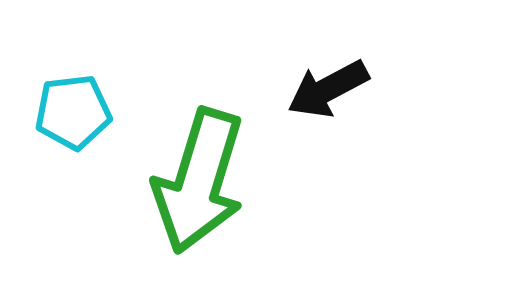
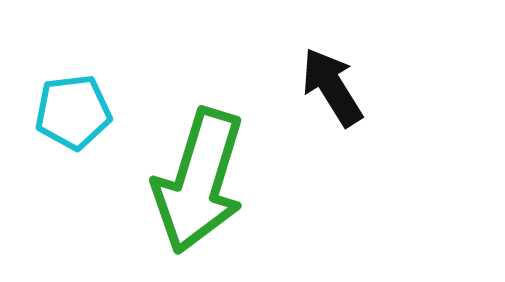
black arrow: moved 4 px right, 2 px up; rotated 86 degrees clockwise
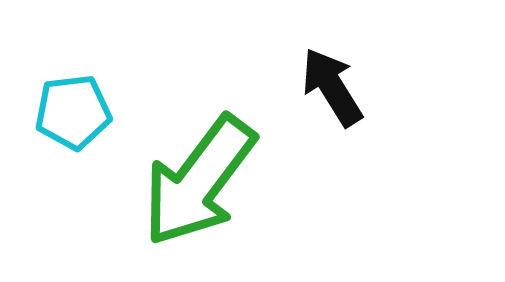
green arrow: rotated 20 degrees clockwise
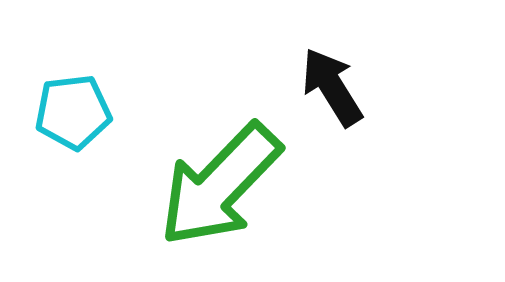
green arrow: moved 21 px right, 4 px down; rotated 7 degrees clockwise
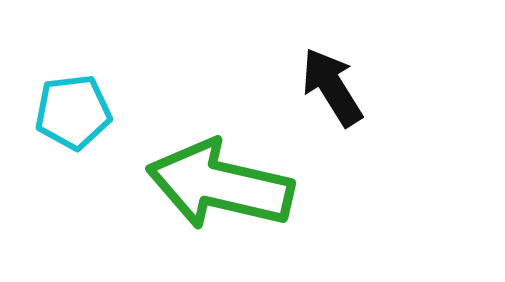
green arrow: rotated 59 degrees clockwise
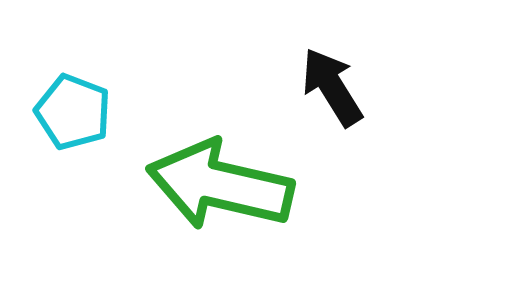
cyan pentagon: rotated 28 degrees clockwise
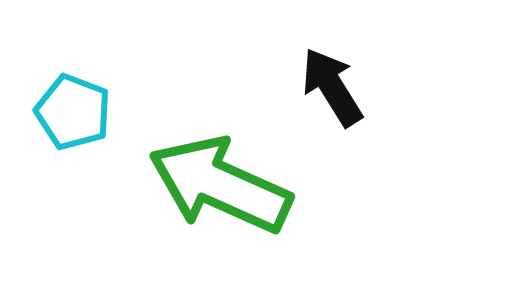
green arrow: rotated 11 degrees clockwise
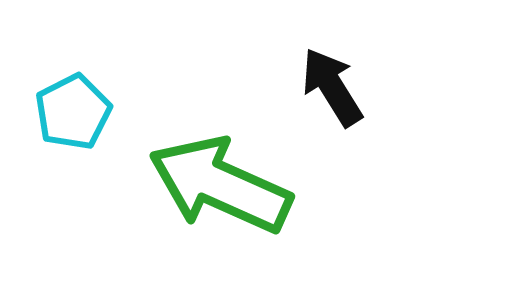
cyan pentagon: rotated 24 degrees clockwise
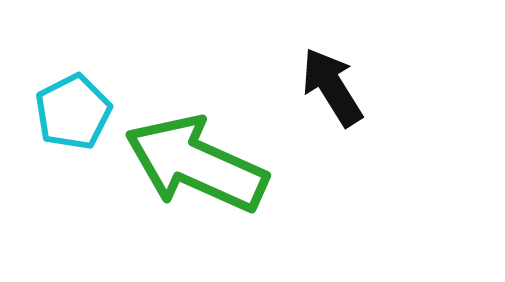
green arrow: moved 24 px left, 21 px up
